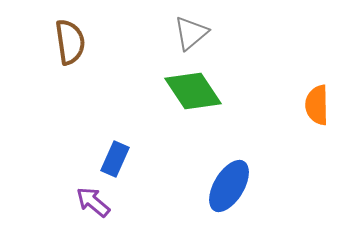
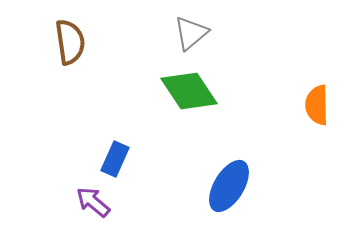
green diamond: moved 4 px left
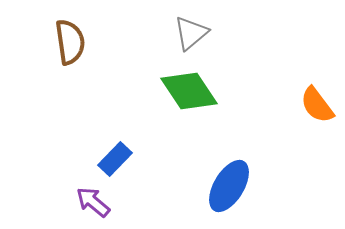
orange semicircle: rotated 36 degrees counterclockwise
blue rectangle: rotated 20 degrees clockwise
